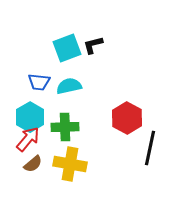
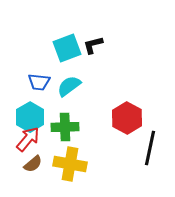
cyan semicircle: rotated 25 degrees counterclockwise
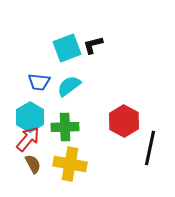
red hexagon: moved 3 px left, 3 px down
brown semicircle: rotated 78 degrees counterclockwise
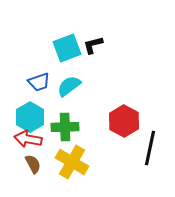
blue trapezoid: rotated 25 degrees counterclockwise
red arrow: rotated 120 degrees counterclockwise
yellow cross: moved 2 px right, 2 px up; rotated 20 degrees clockwise
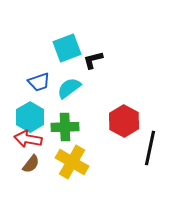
black L-shape: moved 15 px down
cyan semicircle: moved 2 px down
brown semicircle: moved 2 px left; rotated 66 degrees clockwise
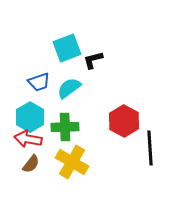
black line: rotated 16 degrees counterclockwise
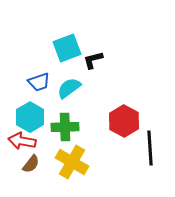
red arrow: moved 6 px left, 2 px down
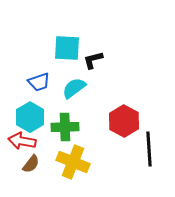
cyan square: rotated 24 degrees clockwise
cyan semicircle: moved 5 px right
black line: moved 1 px left, 1 px down
yellow cross: moved 1 px right; rotated 8 degrees counterclockwise
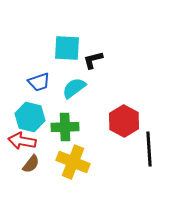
cyan hexagon: rotated 16 degrees counterclockwise
